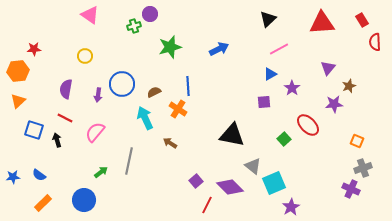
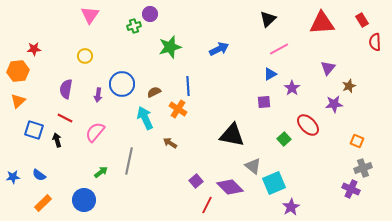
pink triangle at (90, 15): rotated 30 degrees clockwise
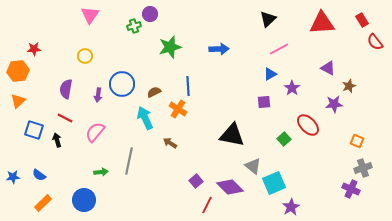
red semicircle at (375, 42): rotated 36 degrees counterclockwise
blue arrow at (219, 49): rotated 24 degrees clockwise
purple triangle at (328, 68): rotated 42 degrees counterclockwise
green arrow at (101, 172): rotated 32 degrees clockwise
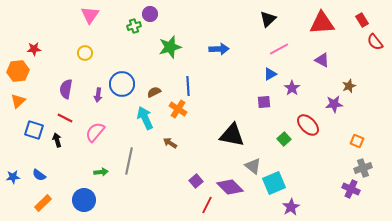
yellow circle at (85, 56): moved 3 px up
purple triangle at (328, 68): moved 6 px left, 8 px up
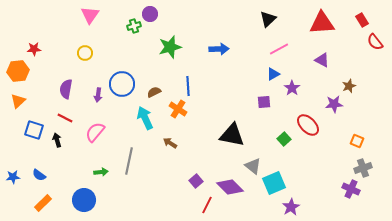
blue triangle at (270, 74): moved 3 px right
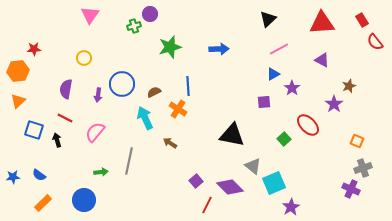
yellow circle at (85, 53): moved 1 px left, 5 px down
purple star at (334, 104): rotated 30 degrees counterclockwise
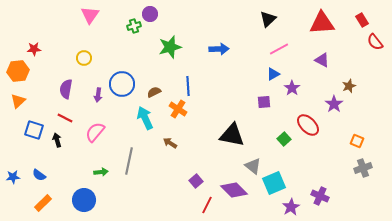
purple diamond at (230, 187): moved 4 px right, 3 px down
purple cross at (351, 189): moved 31 px left, 7 px down
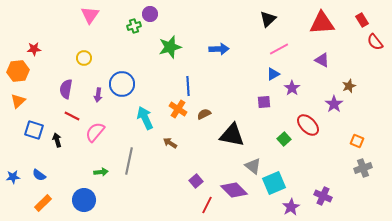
brown semicircle at (154, 92): moved 50 px right, 22 px down
red line at (65, 118): moved 7 px right, 2 px up
purple cross at (320, 196): moved 3 px right
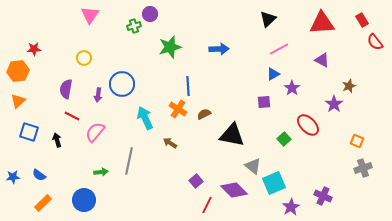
blue square at (34, 130): moved 5 px left, 2 px down
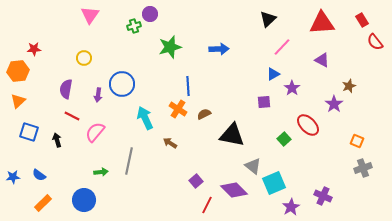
pink line at (279, 49): moved 3 px right, 2 px up; rotated 18 degrees counterclockwise
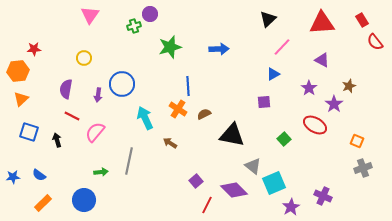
purple star at (292, 88): moved 17 px right
orange triangle at (18, 101): moved 3 px right, 2 px up
red ellipse at (308, 125): moved 7 px right; rotated 15 degrees counterclockwise
